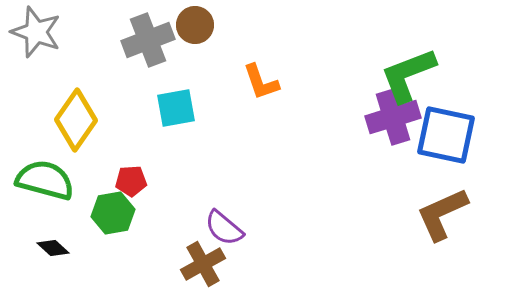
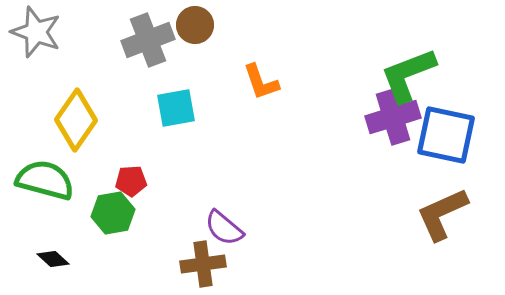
black diamond: moved 11 px down
brown cross: rotated 21 degrees clockwise
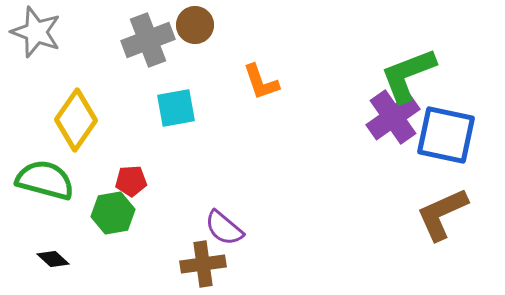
purple cross: rotated 18 degrees counterclockwise
